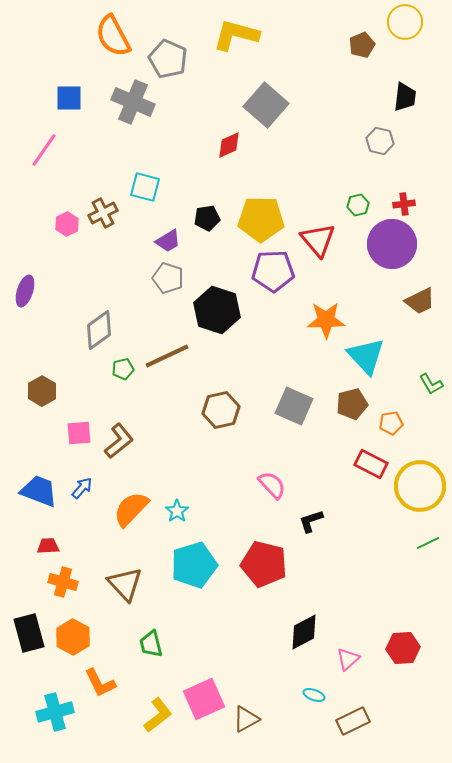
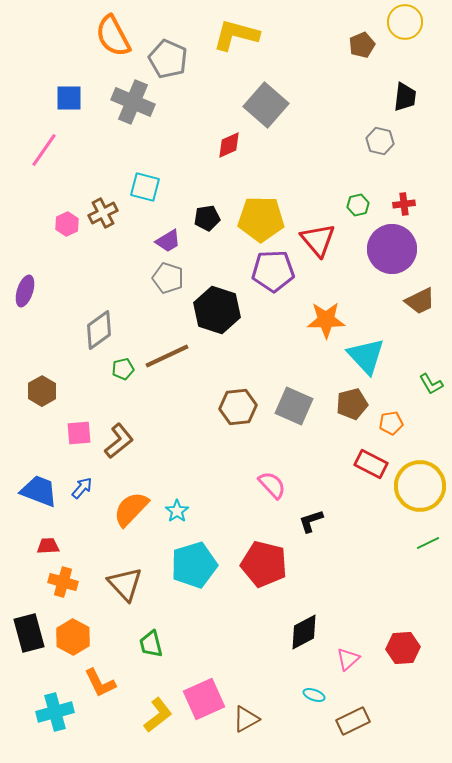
purple circle at (392, 244): moved 5 px down
brown hexagon at (221, 410): moved 17 px right, 3 px up; rotated 6 degrees clockwise
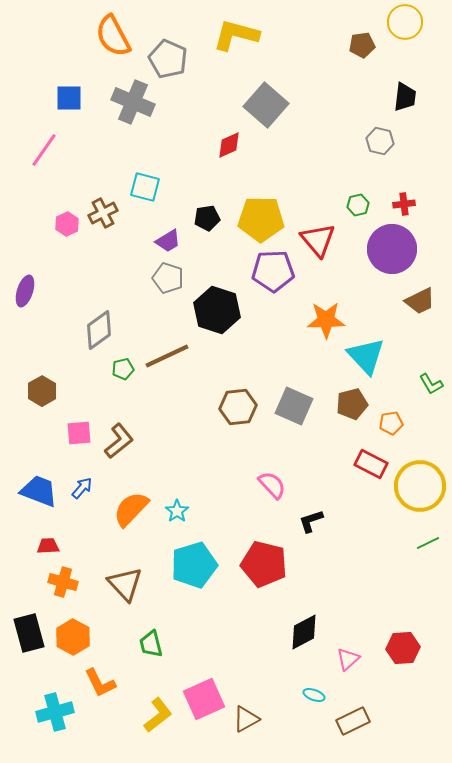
brown pentagon at (362, 45): rotated 15 degrees clockwise
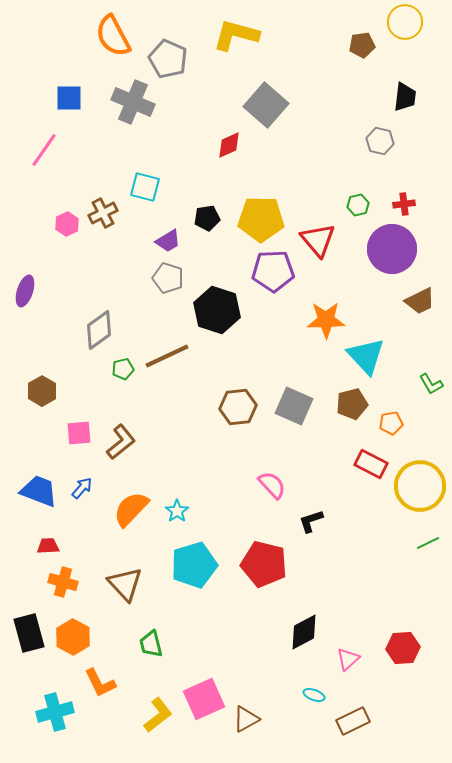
brown L-shape at (119, 441): moved 2 px right, 1 px down
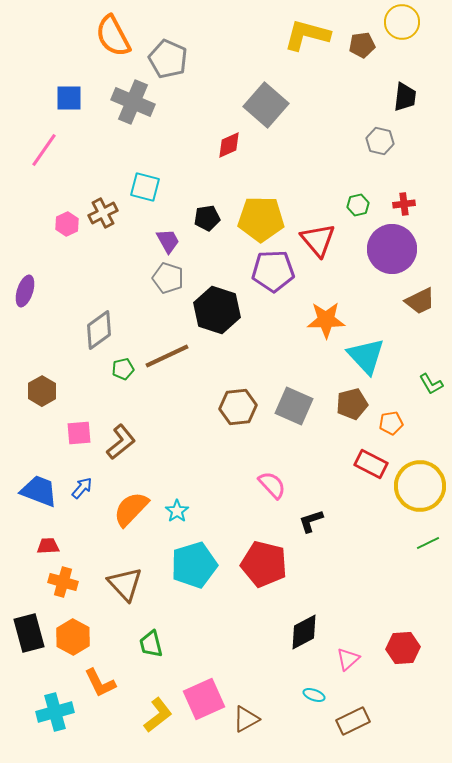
yellow circle at (405, 22): moved 3 px left
yellow L-shape at (236, 35): moved 71 px right
purple trapezoid at (168, 241): rotated 88 degrees counterclockwise
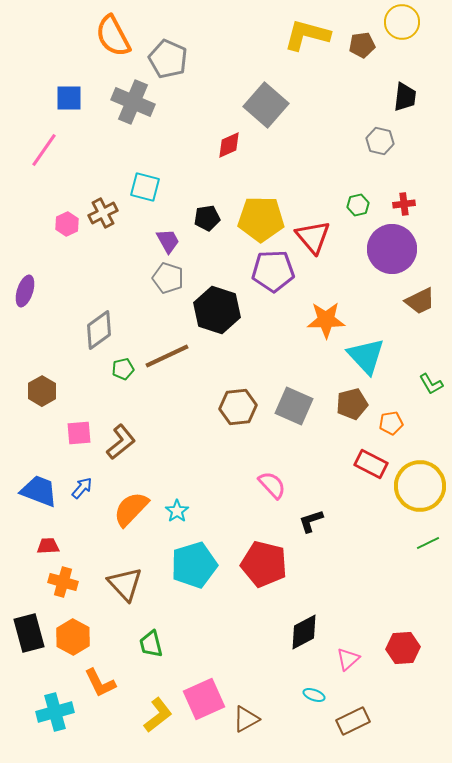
red triangle at (318, 240): moved 5 px left, 3 px up
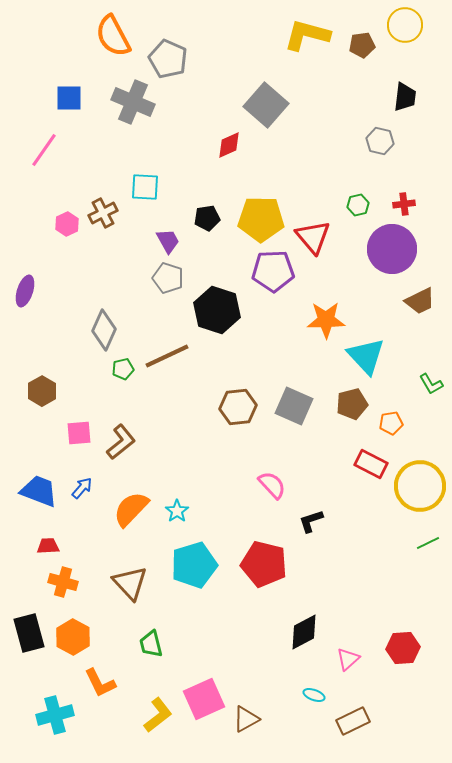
yellow circle at (402, 22): moved 3 px right, 3 px down
cyan square at (145, 187): rotated 12 degrees counterclockwise
gray diamond at (99, 330): moved 5 px right; rotated 30 degrees counterclockwise
brown triangle at (125, 584): moved 5 px right, 1 px up
cyan cross at (55, 712): moved 3 px down
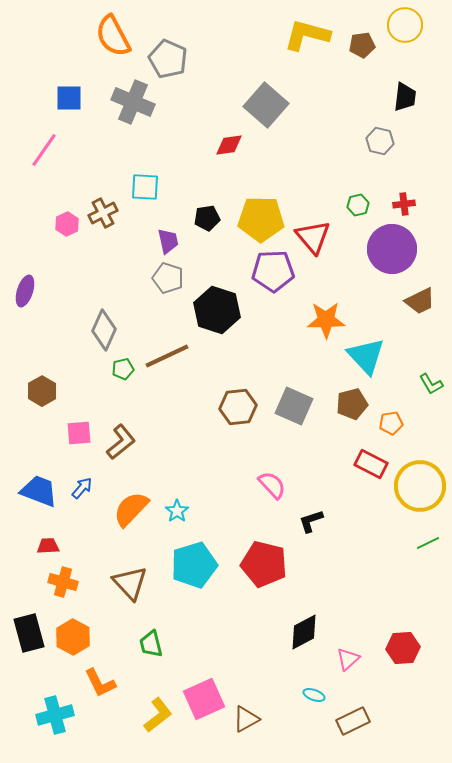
red diamond at (229, 145): rotated 16 degrees clockwise
purple trapezoid at (168, 241): rotated 16 degrees clockwise
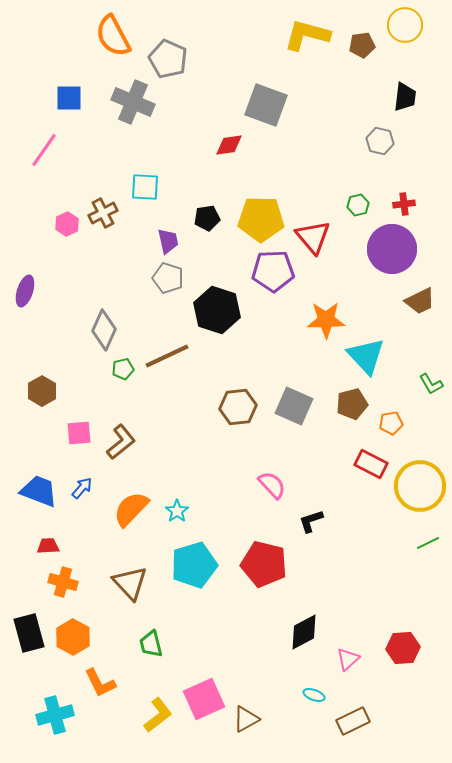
gray square at (266, 105): rotated 21 degrees counterclockwise
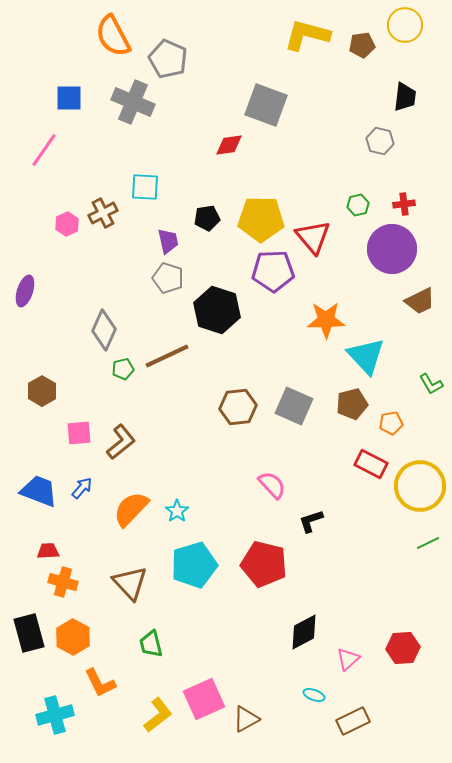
red trapezoid at (48, 546): moved 5 px down
